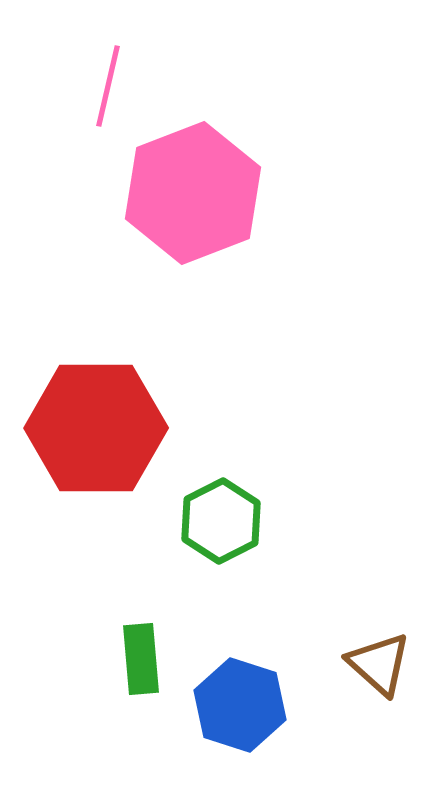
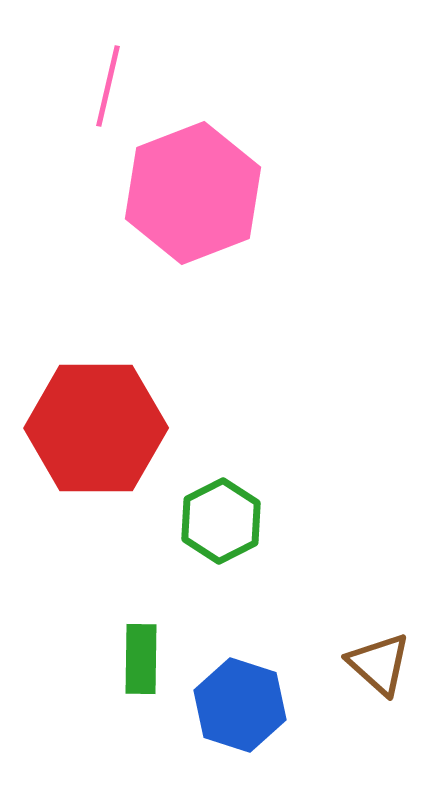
green rectangle: rotated 6 degrees clockwise
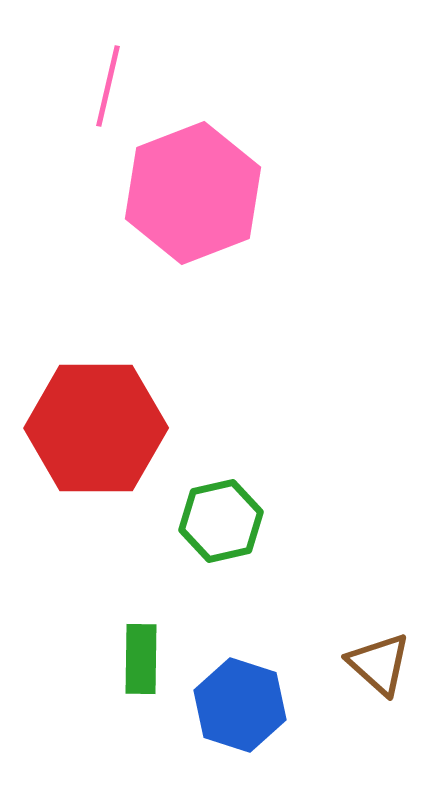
green hexagon: rotated 14 degrees clockwise
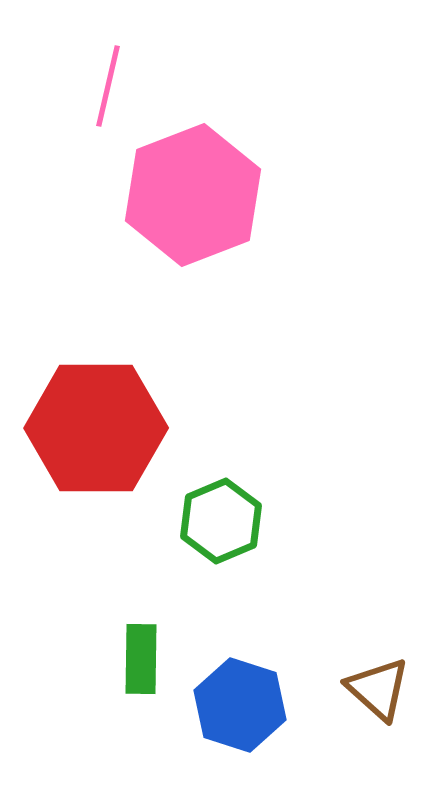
pink hexagon: moved 2 px down
green hexagon: rotated 10 degrees counterclockwise
brown triangle: moved 1 px left, 25 px down
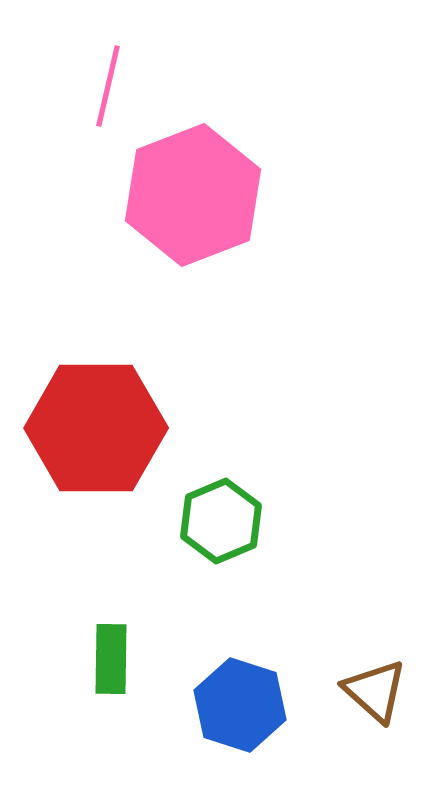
green rectangle: moved 30 px left
brown triangle: moved 3 px left, 2 px down
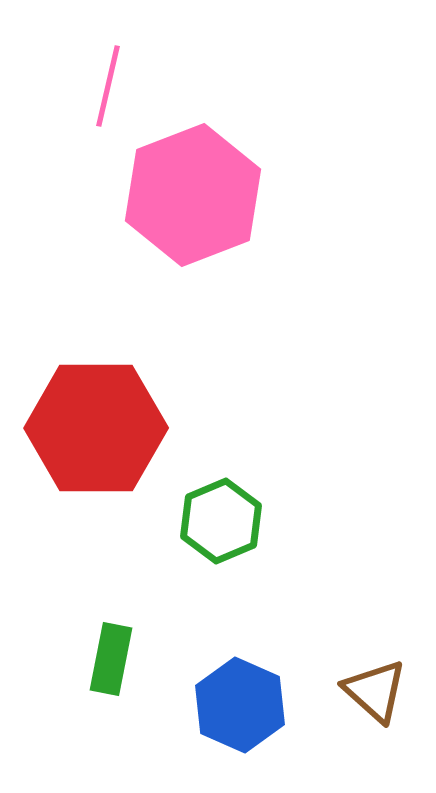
green rectangle: rotated 10 degrees clockwise
blue hexagon: rotated 6 degrees clockwise
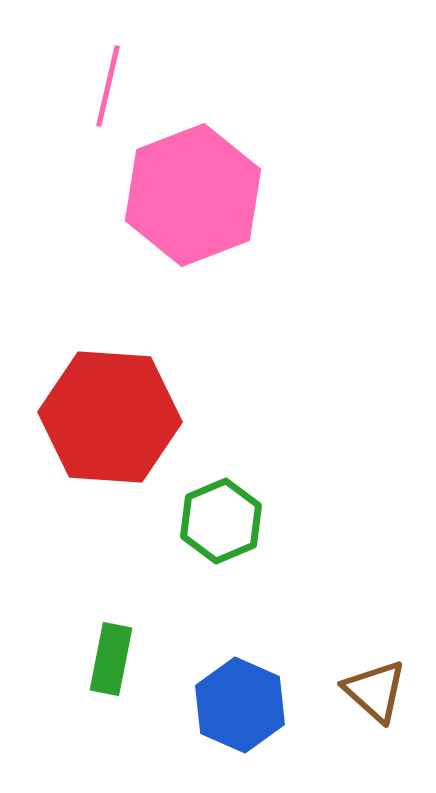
red hexagon: moved 14 px right, 11 px up; rotated 4 degrees clockwise
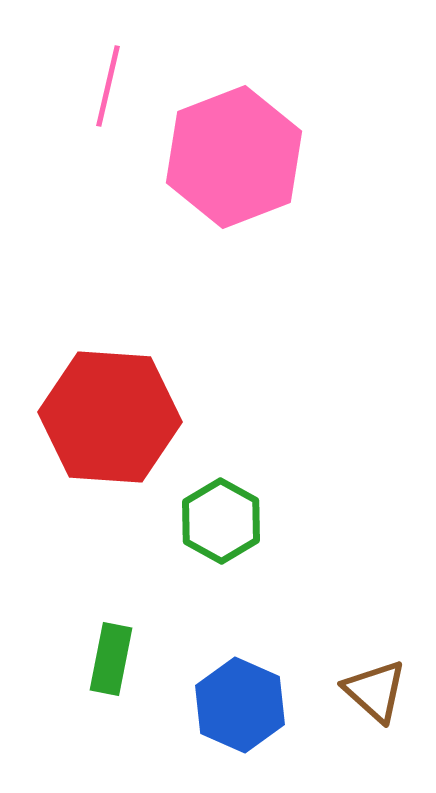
pink hexagon: moved 41 px right, 38 px up
green hexagon: rotated 8 degrees counterclockwise
